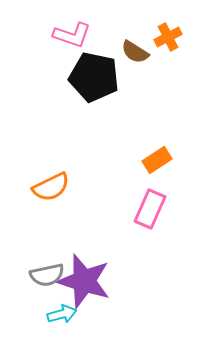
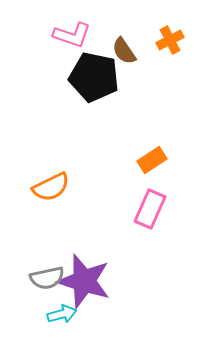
orange cross: moved 2 px right, 3 px down
brown semicircle: moved 11 px left, 1 px up; rotated 24 degrees clockwise
orange rectangle: moved 5 px left
gray semicircle: moved 3 px down
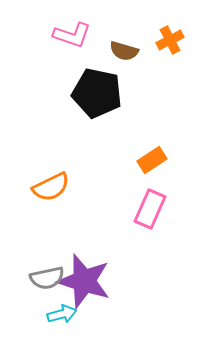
brown semicircle: rotated 40 degrees counterclockwise
black pentagon: moved 3 px right, 16 px down
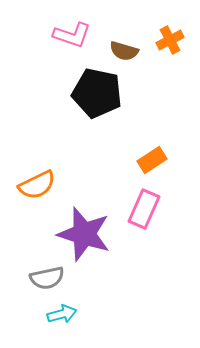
orange semicircle: moved 14 px left, 2 px up
pink rectangle: moved 6 px left
purple star: moved 47 px up
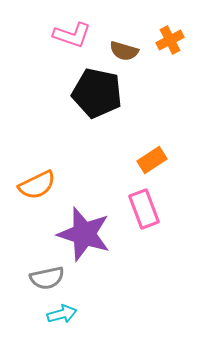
pink rectangle: rotated 45 degrees counterclockwise
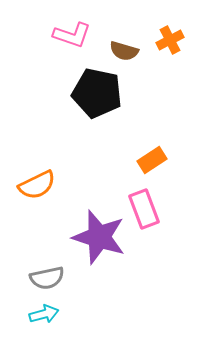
purple star: moved 15 px right, 3 px down
cyan arrow: moved 18 px left
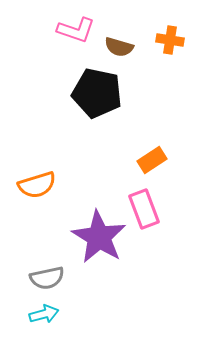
pink L-shape: moved 4 px right, 5 px up
orange cross: rotated 36 degrees clockwise
brown semicircle: moved 5 px left, 4 px up
orange semicircle: rotated 9 degrees clockwise
purple star: rotated 14 degrees clockwise
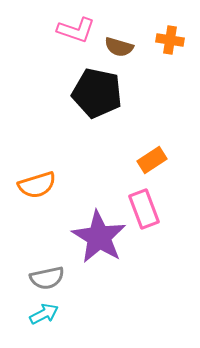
cyan arrow: rotated 12 degrees counterclockwise
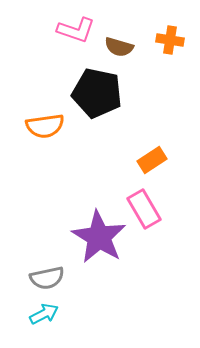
orange semicircle: moved 8 px right, 59 px up; rotated 9 degrees clockwise
pink rectangle: rotated 9 degrees counterclockwise
